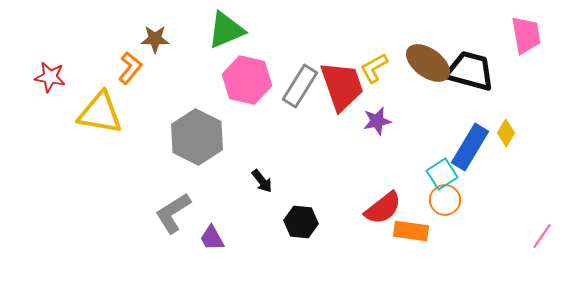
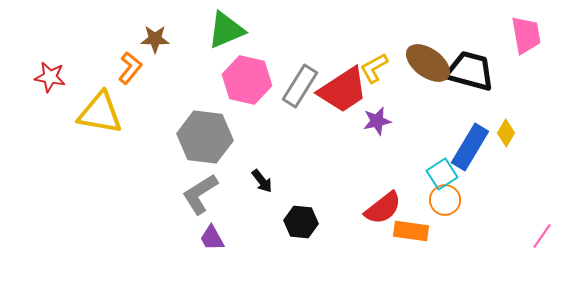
red trapezoid: moved 1 px right, 4 px down; rotated 76 degrees clockwise
gray hexagon: moved 8 px right; rotated 20 degrees counterclockwise
gray L-shape: moved 27 px right, 19 px up
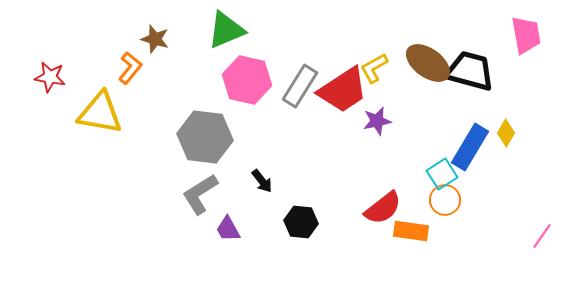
brown star: rotated 16 degrees clockwise
purple trapezoid: moved 16 px right, 9 px up
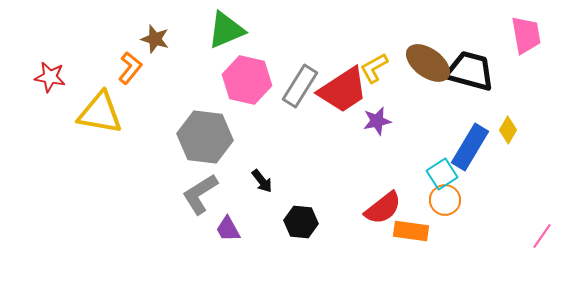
yellow diamond: moved 2 px right, 3 px up
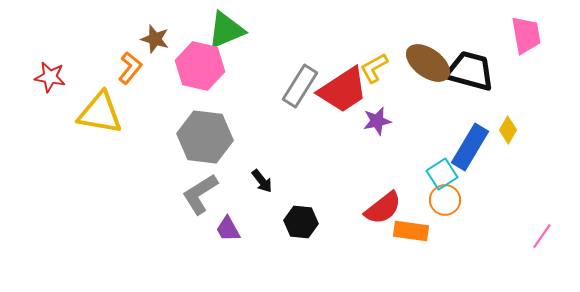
pink hexagon: moved 47 px left, 14 px up
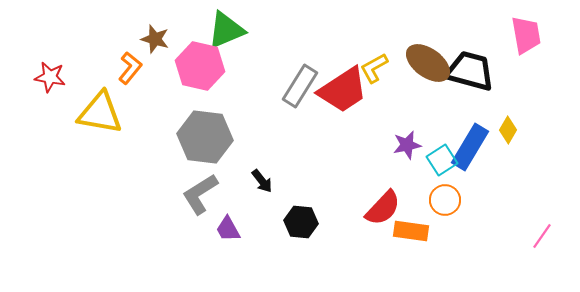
purple star: moved 30 px right, 24 px down
cyan square: moved 14 px up
red semicircle: rotated 9 degrees counterclockwise
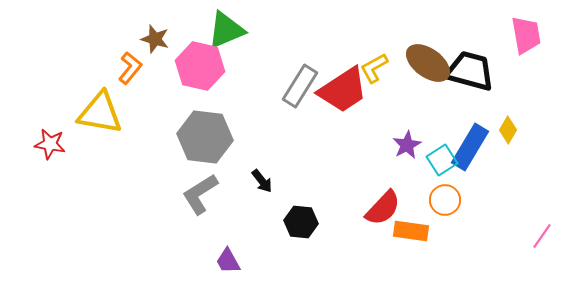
red star: moved 67 px down
purple star: rotated 16 degrees counterclockwise
purple trapezoid: moved 32 px down
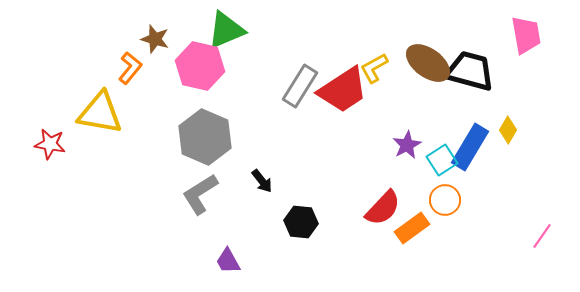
gray hexagon: rotated 16 degrees clockwise
orange rectangle: moved 1 px right, 3 px up; rotated 44 degrees counterclockwise
